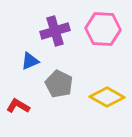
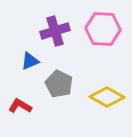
red L-shape: moved 2 px right
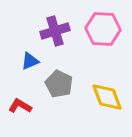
yellow diamond: rotated 40 degrees clockwise
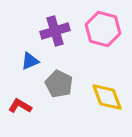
pink hexagon: rotated 12 degrees clockwise
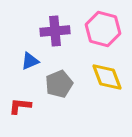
purple cross: rotated 12 degrees clockwise
gray pentagon: rotated 24 degrees clockwise
yellow diamond: moved 20 px up
red L-shape: rotated 25 degrees counterclockwise
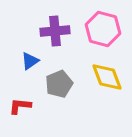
blue triangle: rotated 12 degrees counterclockwise
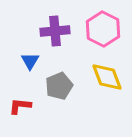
pink hexagon: rotated 12 degrees clockwise
blue triangle: rotated 24 degrees counterclockwise
gray pentagon: moved 2 px down
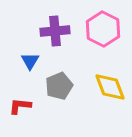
yellow diamond: moved 3 px right, 10 px down
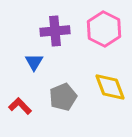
pink hexagon: moved 1 px right
blue triangle: moved 4 px right, 1 px down
gray pentagon: moved 4 px right, 11 px down
red L-shape: rotated 40 degrees clockwise
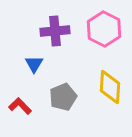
blue triangle: moved 2 px down
yellow diamond: rotated 24 degrees clockwise
